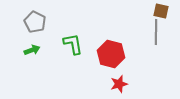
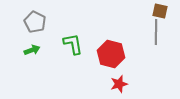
brown square: moved 1 px left
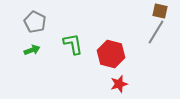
gray line: rotated 30 degrees clockwise
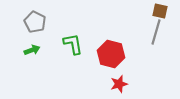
gray line: rotated 15 degrees counterclockwise
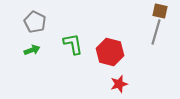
red hexagon: moved 1 px left, 2 px up
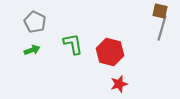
gray line: moved 6 px right, 4 px up
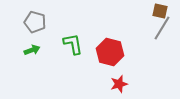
gray pentagon: rotated 10 degrees counterclockwise
gray line: rotated 15 degrees clockwise
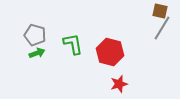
gray pentagon: moved 13 px down
green arrow: moved 5 px right, 3 px down
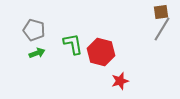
brown square: moved 1 px right, 1 px down; rotated 21 degrees counterclockwise
gray line: moved 1 px down
gray pentagon: moved 1 px left, 5 px up
red hexagon: moved 9 px left
red star: moved 1 px right, 3 px up
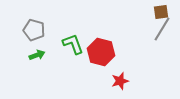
green L-shape: rotated 10 degrees counterclockwise
green arrow: moved 2 px down
